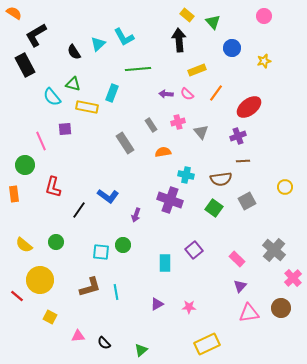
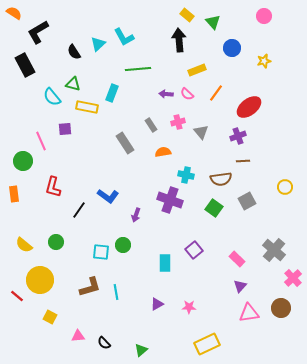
black L-shape at (36, 35): moved 2 px right, 3 px up
green circle at (25, 165): moved 2 px left, 4 px up
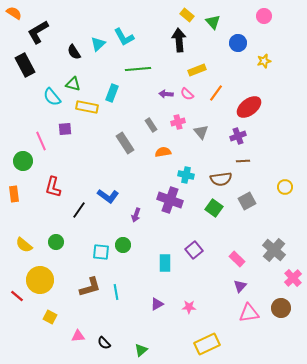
blue circle at (232, 48): moved 6 px right, 5 px up
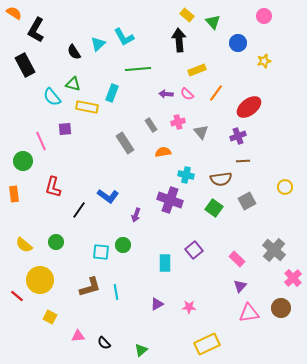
black L-shape at (38, 32): moved 2 px left, 2 px up; rotated 30 degrees counterclockwise
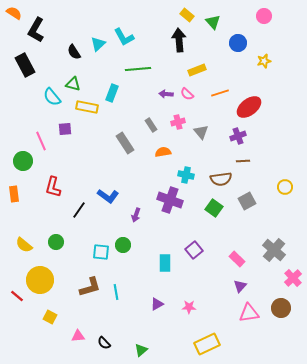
orange line at (216, 93): moved 4 px right; rotated 36 degrees clockwise
